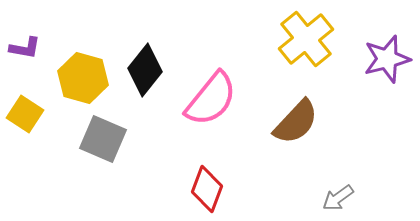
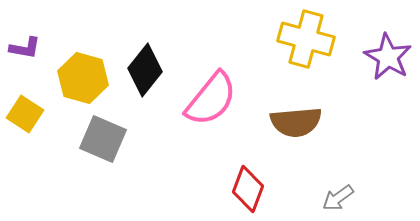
yellow cross: rotated 36 degrees counterclockwise
purple star: moved 1 px right, 2 px up; rotated 27 degrees counterclockwise
brown semicircle: rotated 42 degrees clockwise
red diamond: moved 41 px right
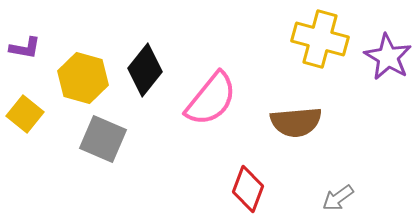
yellow cross: moved 14 px right
yellow square: rotated 6 degrees clockwise
